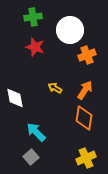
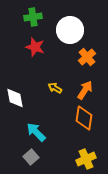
orange cross: moved 2 px down; rotated 18 degrees counterclockwise
yellow cross: moved 1 px down
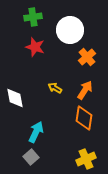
cyan arrow: rotated 70 degrees clockwise
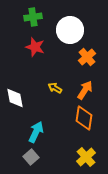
yellow cross: moved 2 px up; rotated 18 degrees counterclockwise
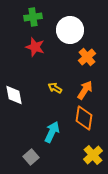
white diamond: moved 1 px left, 3 px up
cyan arrow: moved 16 px right
yellow cross: moved 7 px right, 2 px up
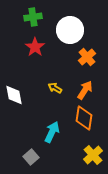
red star: rotated 18 degrees clockwise
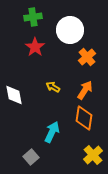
yellow arrow: moved 2 px left, 1 px up
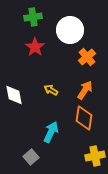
yellow arrow: moved 2 px left, 3 px down
cyan arrow: moved 1 px left
yellow cross: moved 2 px right, 1 px down; rotated 30 degrees clockwise
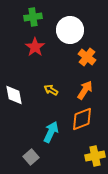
orange cross: rotated 12 degrees counterclockwise
orange diamond: moved 2 px left, 1 px down; rotated 60 degrees clockwise
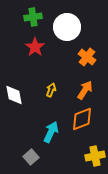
white circle: moved 3 px left, 3 px up
yellow arrow: rotated 80 degrees clockwise
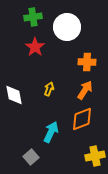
orange cross: moved 5 px down; rotated 36 degrees counterclockwise
yellow arrow: moved 2 px left, 1 px up
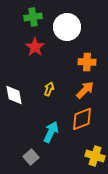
orange arrow: rotated 12 degrees clockwise
yellow cross: rotated 30 degrees clockwise
